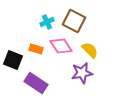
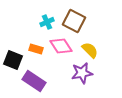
purple rectangle: moved 2 px left, 2 px up
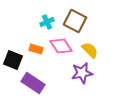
brown square: moved 1 px right
purple rectangle: moved 1 px left, 2 px down
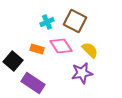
orange rectangle: moved 1 px right
black square: moved 1 px down; rotated 18 degrees clockwise
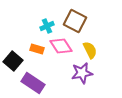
cyan cross: moved 4 px down
yellow semicircle: rotated 18 degrees clockwise
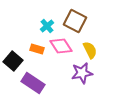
cyan cross: rotated 16 degrees counterclockwise
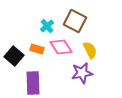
pink diamond: moved 1 px down
black square: moved 1 px right, 5 px up
purple rectangle: rotated 55 degrees clockwise
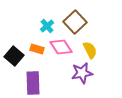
brown square: moved 1 px down; rotated 20 degrees clockwise
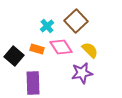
brown square: moved 1 px right, 1 px up
yellow semicircle: rotated 18 degrees counterclockwise
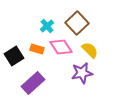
brown square: moved 1 px right, 2 px down
black square: rotated 18 degrees clockwise
purple rectangle: rotated 50 degrees clockwise
